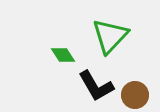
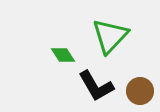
brown circle: moved 5 px right, 4 px up
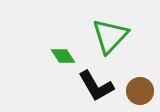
green diamond: moved 1 px down
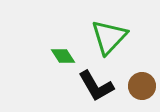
green triangle: moved 1 px left, 1 px down
brown circle: moved 2 px right, 5 px up
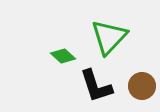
green diamond: rotated 15 degrees counterclockwise
black L-shape: rotated 12 degrees clockwise
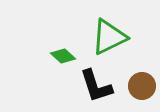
green triangle: rotated 21 degrees clockwise
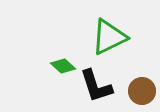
green diamond: moved 10 px down
brown circle: moved 5 px down
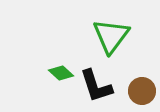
green triangle: moved 2 px right, 1 px up; rotated 27 degrees counterclockwise
green diamond: moved 2 px left, 7 px down
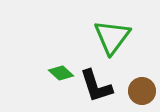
green triangle: moved 1 px right, 1 px down
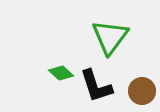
green triangle: moved 2 px left
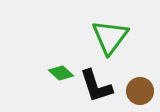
brown circle: moved 2 px left
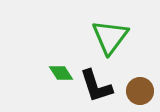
green diamond: rotated 15 degrees clockwise
